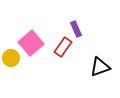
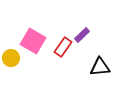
purple rectangle: moved 6 px right, 6 px down; rotated 70 degrees clockwise
pink square: moved 2 px right, 2 px up; rotated 20 degrees counterclockwise
black triangle: rotated 15 degrees clockwise
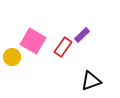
yellow circle: moved 1 px right, 1 px up
black triangle: moved 9 px left, 14 px down; rotated 15 degrees counterclockwise
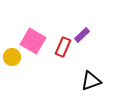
red rectangle: rotated 12 degrees counterclockwise
